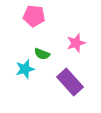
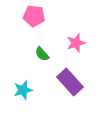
green semicircle: rotated 28 degrees clockwise
cyan star: moved 2 px left, 21 px down
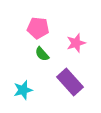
pink pentagon: moved 4 px right, 12 px down
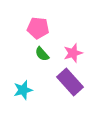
pink star: moved 3 px left, 10 px down
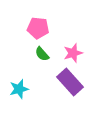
cyan star: moved 4 px left, 1 px up
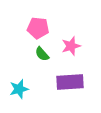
pink star: moved 2 px left, 7 px up
purple rectangle: rotated 52 degrees counterclockwise
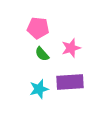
pink star: moved 2 px down
cyan star: moved 20 px right
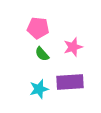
pink star: moved 2 px right, 1 px up
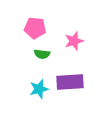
pink pentagon: moved 3 px left
pink star: moved 1 px right, 6 px up
green semicircle: rotated 42 degrees counterclockwise
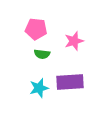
pink pentagon: moved 1 px right, 1 px down
cyan star: moved 1 px up
